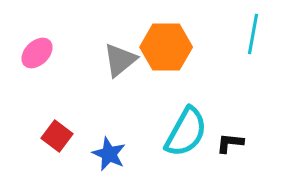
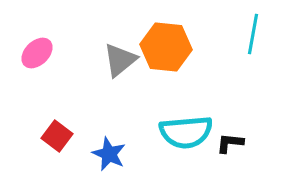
orange hexagon: rotated 6 degrees clockwise
cyan semicircle: rotated 56 degrees clockwise
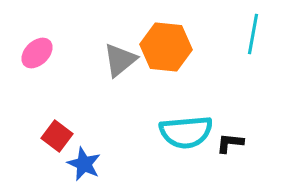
blue star: moved 25 px left, 10 px down
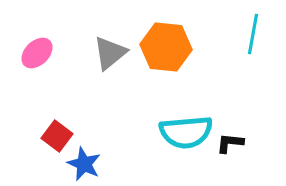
gray triangle: moved 10 px left, 7 px up
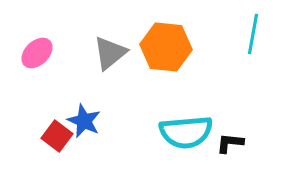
blue star: moved 43 px up
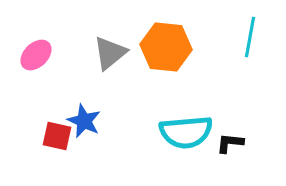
cyan line: moved 3 px left, 3 px down
pink ellipse: moved 1 px left, 2 px down
red square: rotated 24 degrees counterclockwise
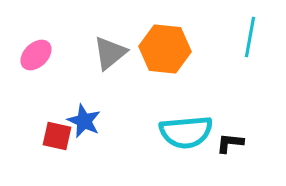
orange hexagon: moved 1 px left, 2 px down
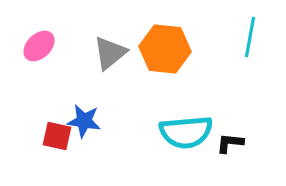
pink ellipse: moved 3 px right, 9 px up
blue star: rotated 16 degrees counterclockwise
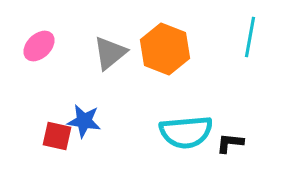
orange hexagon: rotated 15 degrees clockwise
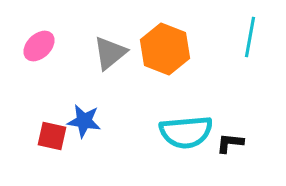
red square: moved 5 px left
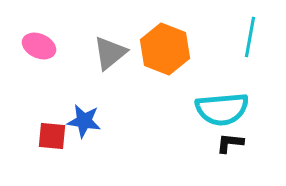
pink ellipse: rotated 68 degrees clockwise
cyan semicircle: moved 36 px right, 23 px up
red square: rotated 8 degrees counterclockwise
